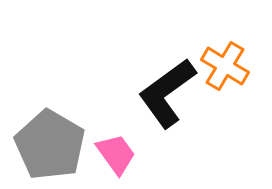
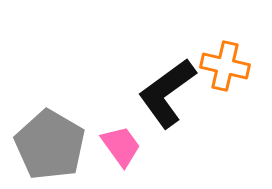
orange cross: rotated 18 degrees counterclockwise
pink trapezoid: moved 5 px right, 8 px up
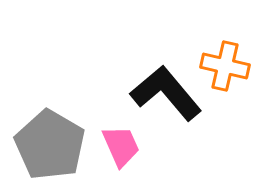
black L-shape: moved 1 px left; rotated 86 degrees clockwise
pink trapezoid: rotated 12 degrees clockwise
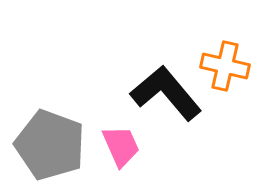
gray pentagon: rotated 10 degrees counterclockwise
